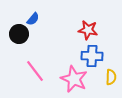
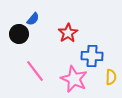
red star: moved 20 px left, 3 px down; rotated 30 degrees clockwise
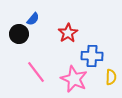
pink line: moved 1 px right, 1 px down
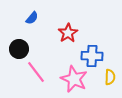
blue semicircle: moved 1 px left, 1 px up
black circle: moved 15 px down
yellow semicircle: moved 1 px left
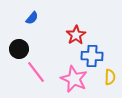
red star: moved 8 px right, 2 px down
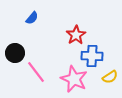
black circle: moved 4 px left, 4 px down
yellow semicircle: rotated 56 degrees clockwise
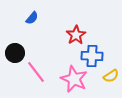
yellow semicircle: moved 1 px right, 1 px up
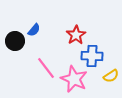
blue semicircle: moved 2 px right, 12 px down
black circle: moved 12 px up
pink line: moved 10 px right, 4 px up
